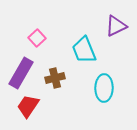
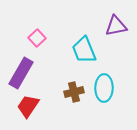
purple triangle: rotated 15 degrees clockwise
brown cross: moved 19 px right, 14 px down
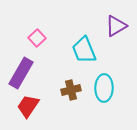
purple triangle: rotated 20 degrees counterclockwise
brown cross: moved 3 px left, 2 px up
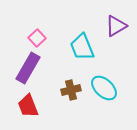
cyan trapezoid: moved 2 px left, 3 px up
purple rectangle: moved 7 px right, 5 px up
cyan ellipse: rotated 48 degrees counterclockwise
red trapezoid: rotated 55 degrees counterclockwise
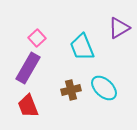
purple triangle: moved 3 px right, 2 px down
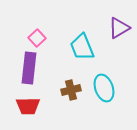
purple rectangle: moved 1 px right; rotated 24 degrees counterclockwise
cyan ellipse: rotated 28 degrees clockwise
red trapezoid: rotated 70 degrees counterclockwise
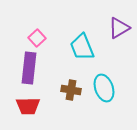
brown cross: rotated 24 degrees clockwise
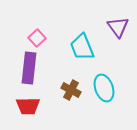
purple triangle: moved 1 px left, 1 px up; rotated 35 degrees counterclockwise
brown cross: rotated 18 degrees clockwise
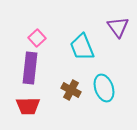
purple rectangle: moved 1 px right
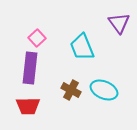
purple triangle: moved 1 px right, 4 px up
cyan ellipse: moved 2 px down; rotated 48 degrees counterclockwise
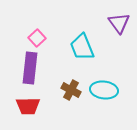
cyan ellipse: rotated 16 degrees counterclockwise
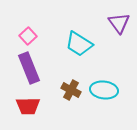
pink square: moved 9 px left, 2 px up
cyan trapezoid: moved 3 px left, 3 px up; rotated 36 degrees counterclockwise
purple rectangle: moved 1 px left; rotated 28 degrees counterclockwise
